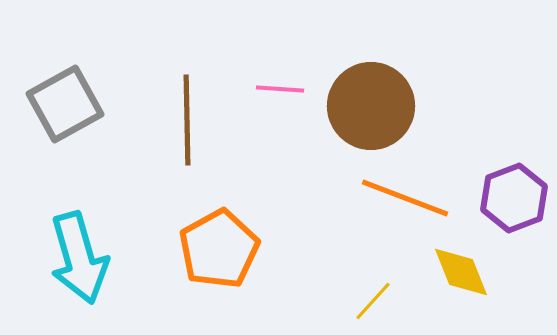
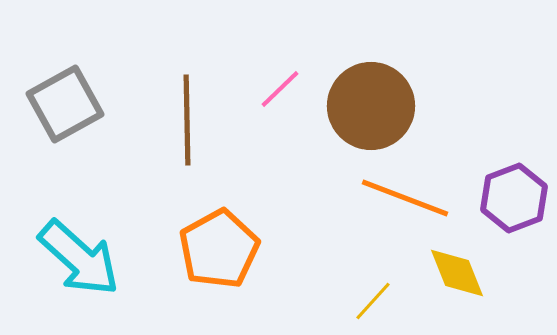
pink line: rotated 48 degrees counterclockwise
cyan arrow: rotated 32 degrees counterclockwise
yellow diamond: moved 4 px left, 1 px down
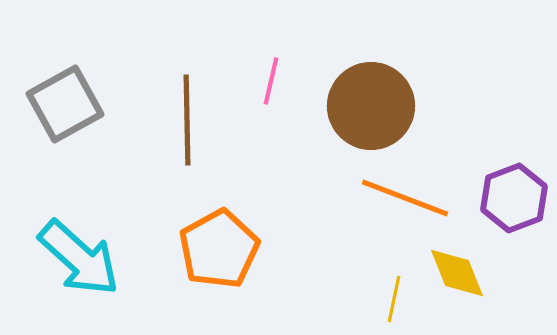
pink line: moved 9 px left, 8 px up; rotated 33 degrees counterclockwise
yellow line: moved 21 px right, 2 px up; rotated 30 degrees counterclockwise
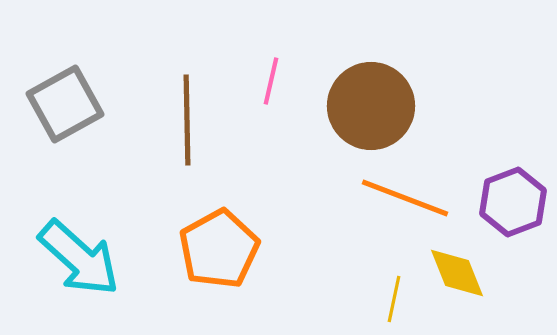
purple hexagon: moved 1 px left, 4 px down
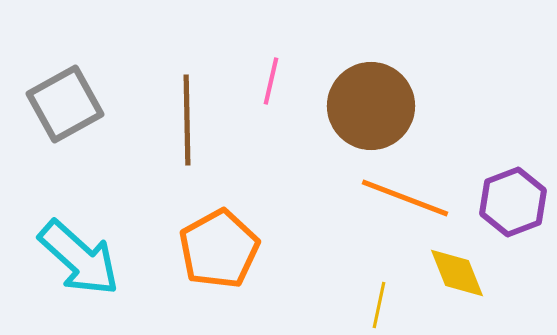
yellow line: moved 15 px left, 6 px down
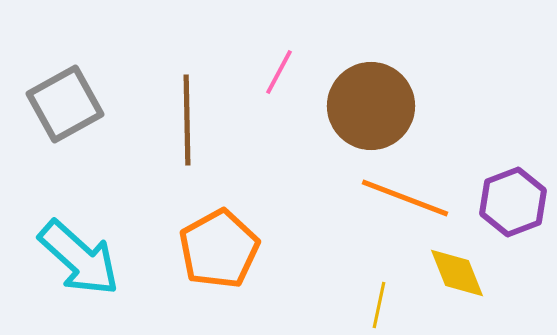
pink line: moved 8 px right, 9 px up; rotated 15 degrees clockwise
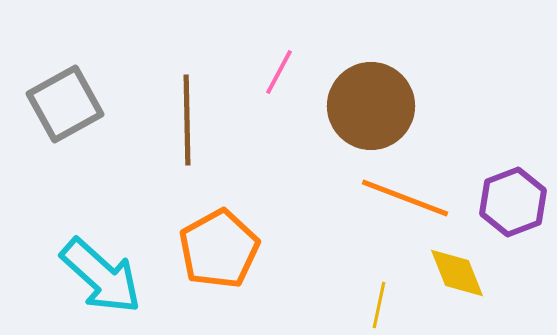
cyan arrow: moved 22 px right, 18 px down
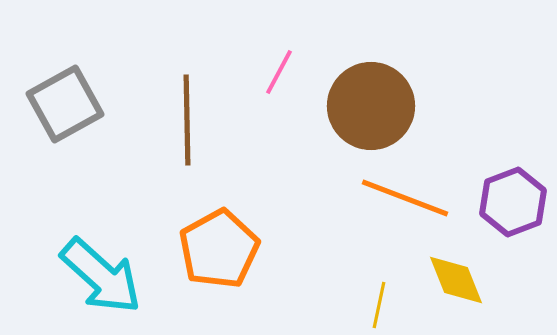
yellow diamond: moved 1 px left, 7 px down
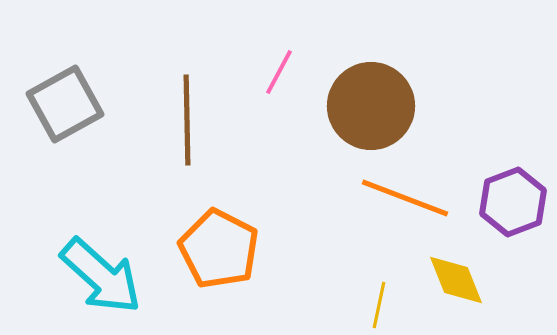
orange pentagon: rotated 16 degrees counterclockwise
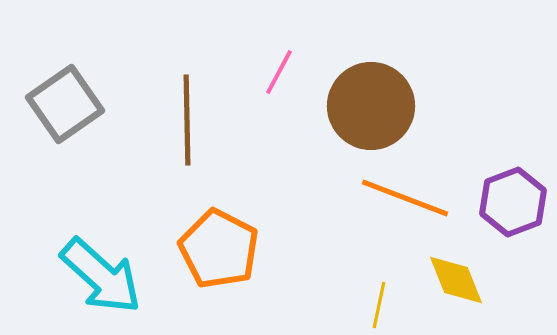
gray square: rotated 6 degrees counterclockwise
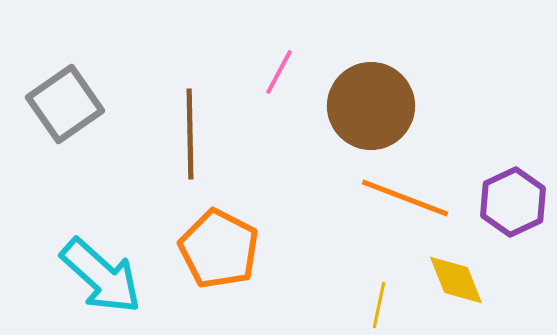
brown line: moved 3 px right, 14 px down
purple hexagon: rotated 4 degrees counterclockwise
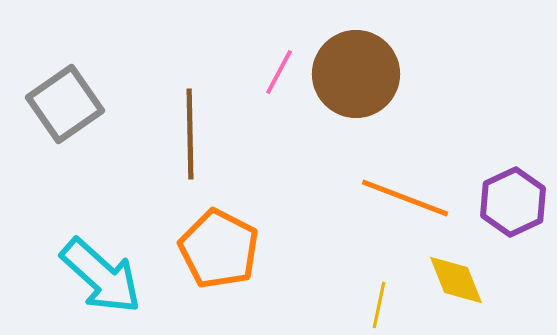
brown circle: moved 15 px left, 32 px up
